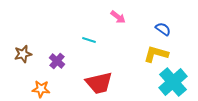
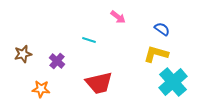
blue semicircle: moved 1 px left
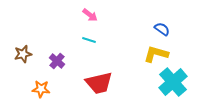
pink arrow: moved 28 px left, 2 px up
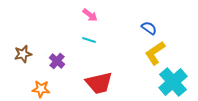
blue semicircle: moved 13 px left, 1 px up
yellow L-shape: moved 1 px left, 1 px up; rotated 50 degrees counterclockwise
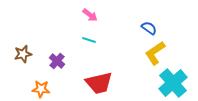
cyan cross: moved 1 px down
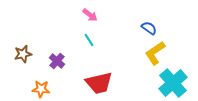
cyan line: rotated 40 degrees clockwise
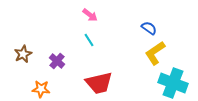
brown star: rotated 12 degrees counterclockwise
cyan cross: rotated 28 degrees counterclockwise
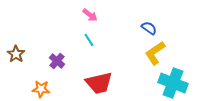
brown star: moved 7 px left; rotated 12 degrees counterclockwise
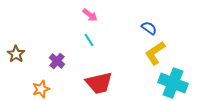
orange star: rotated 24 degrees counterclockwise
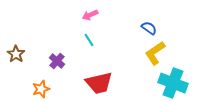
pink arrow: rotated 119 degrees clockwise
